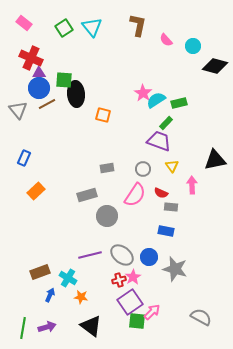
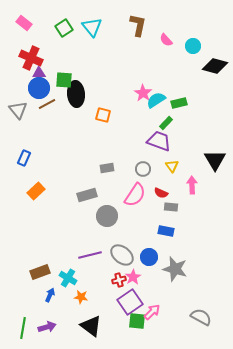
black triangle at (215, 160): rotated 50 degrees counterclockwise
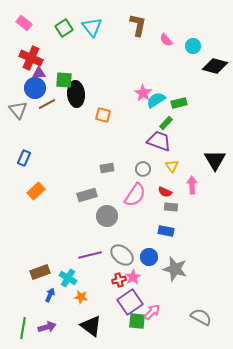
blue circle at (39, 88): moved 4 px left
red semicircle at (161, 193): moved 4 px right, 1 px up
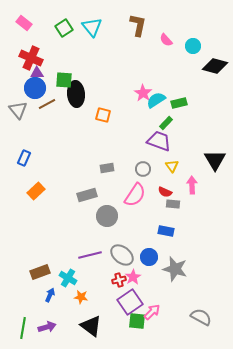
purple triangle at (39, 73): moved 2 px left
gray rectangle at (171, 207): moved 2 px right, 3 px up
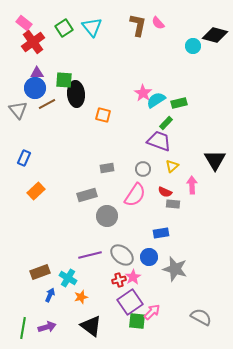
pink semicircle at (166, 40): moved 8 px left, 17 px up
red cross at (31, 58): moved 2 px right, 16 px up; rotated 30 degrees clockwise
black diamond at (215, 66): moved 31 px up
yellow triangle at (172, 166): rotated 24 degrees clockwise
blue rectangle at (166, 231): moved 5 px left, 2 px down; rotated 21 degrees counterclockwise
orange star at (81, 297): rotated 24 degrees counterclockwise
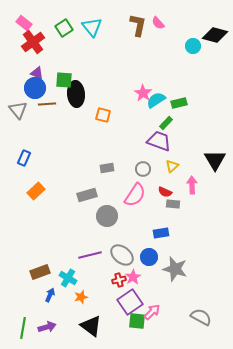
purple triangle at (37, 73): rotated 24 degrees clockwise
brown line at (47, 104): rotated 24 degrees clockwise
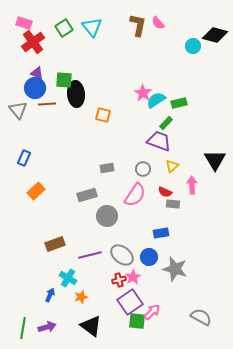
pink rectangle at (24, 23): rotated 21 degrees counterclockwise
brown rectangle at (40, 272): moved 15 px right, 28 px up
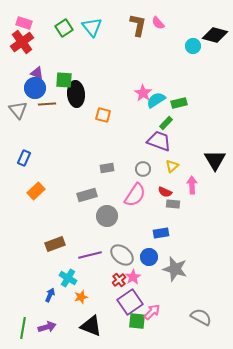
red cross at (33, 42): moved 11 px left
red cross at (119, 280): rotated 24 degrees counterclockwise
black triangle at (91, 326): rotated 15 degrees counterclockwise
